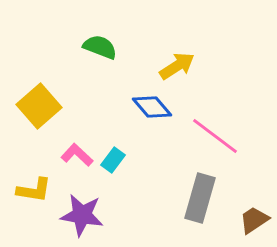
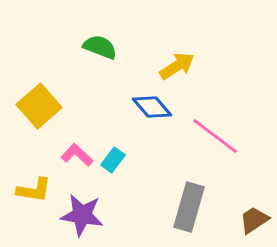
gray rectangle: moved 11 px left, 9 px down
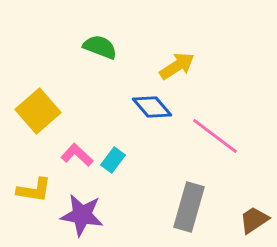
yellow square: moved 1 px left, 5 px down
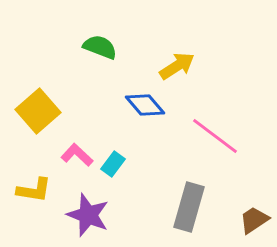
blue diamond: moved 7 px left, 2 px up
cyan rectangle: moved 4 px down
purple star: moved 6 px right; rotated 12 degrees clockwise
